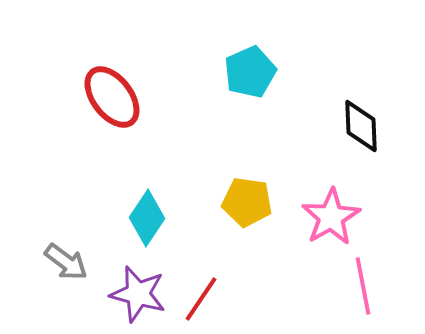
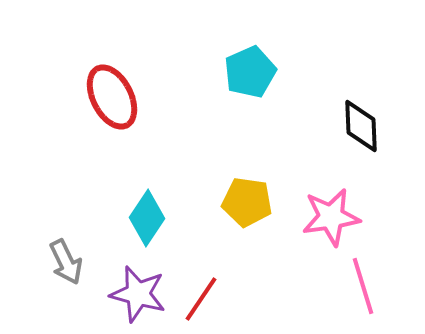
red ellipse: rotated 10 degrees clockwise
pink star: rotated 22 degrees clockwise
gray arrow: rotated 27 degrees clockwise
pink line: rotated 6 degrees counterclockwise
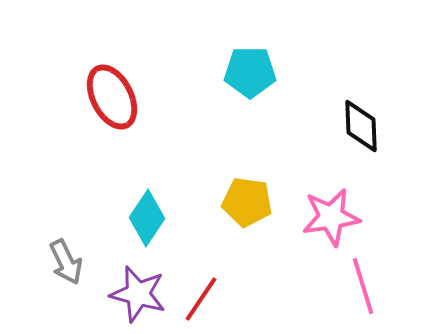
cyan pentagon: rotated 24 degrees clockwise
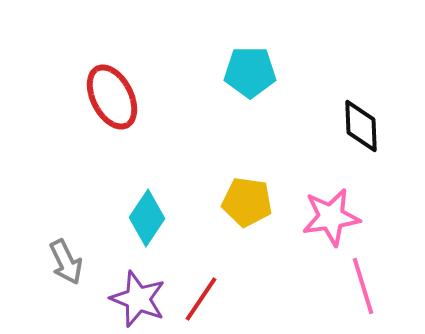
purple star: moved 5 px down; rotated 6 degrees clockwise
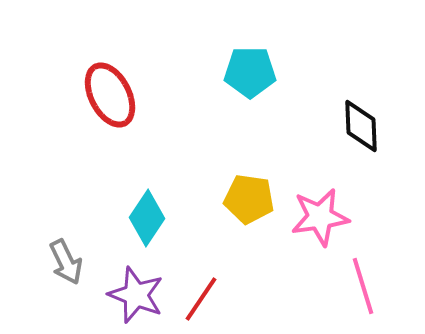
red ellipse: moved 2 px left, 2 px up
yellow pentagon: moved 2 px right, 3 px up
pink star: moved 11 px left
purple star: moved 2 px left, 4 px up
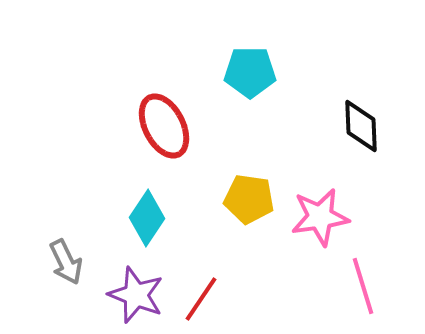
red ellipse: moved 54 px right, 31 px down
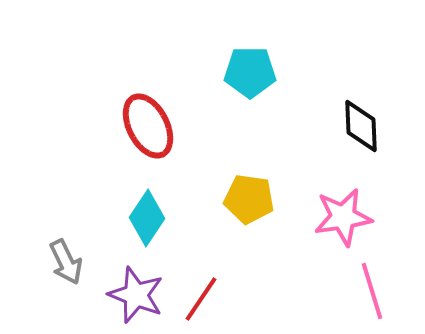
red ellipse: moved 16 px left
pink star: moved 23 px right
pink line: moved 9 px right, 5 px down
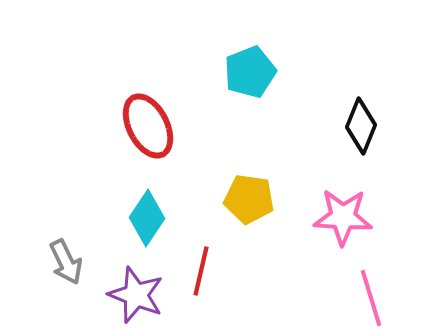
cyan pentagon: rotated 21 degrees counterclockwise
black diamond: rotated 24 degrees clockwise
pink star: rotated 12 degrees clockwise
pink line: moved 1 px left, 7 px down
red line: moved 28 px up; rotated 21 degrees counterclockwise
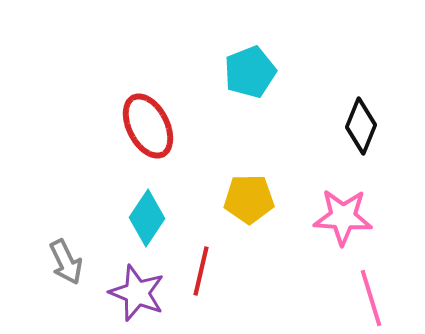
yellow pentagon: rotated 9 degrees counterclockwise
purple star: moved 1 px right, 2 px up
